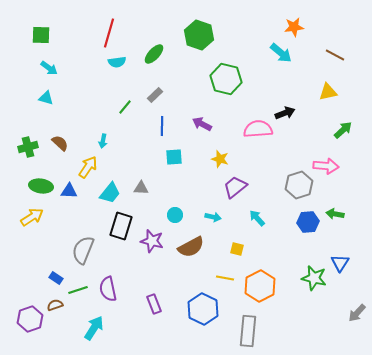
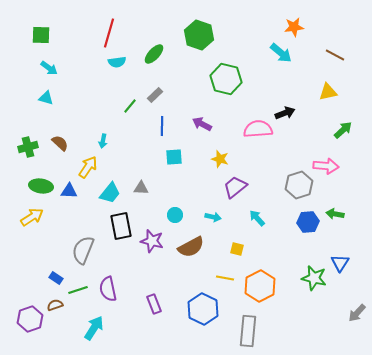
green line at (125, 107): moved 5 px right, 1 px up
black rectangle at (121, 226): rotated 28 degrees counterclockwise
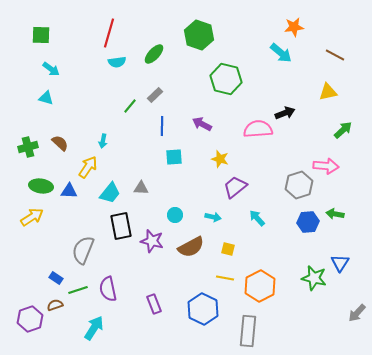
cyan arrow at (49, 68): moved 2 px right, 1 px down
yellow square at (237, 249): moved 9 px left
